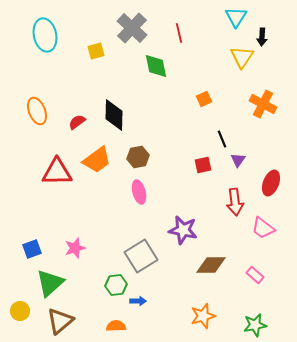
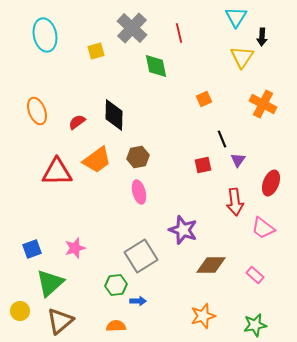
purple star: rotated 8 degrees clockwise
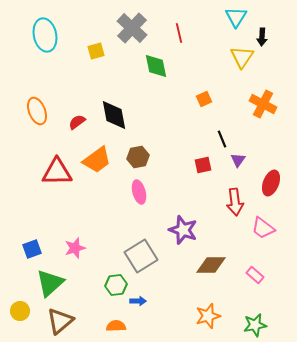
black diamond: rotated 12 degrees counterclockwise
orange star: moved 5 px right
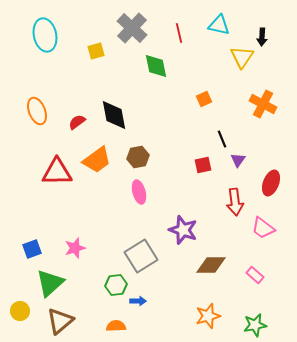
cyan triangle: moved 17 px left, 8 px down; rotated 50 degrees counterclockwise
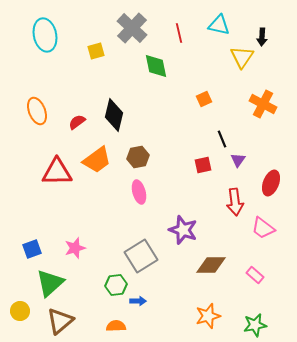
black diamond: rotated 24 degrees clockwise
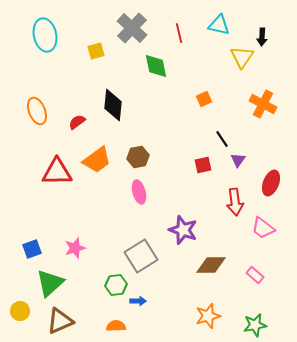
black diamond: moved 1 px left, 10 px up; rotated 8 degrees counterclockwise
black line: rotated 12 degrees counterclockwise
brown triangle: rotated 16 degrees clockwise
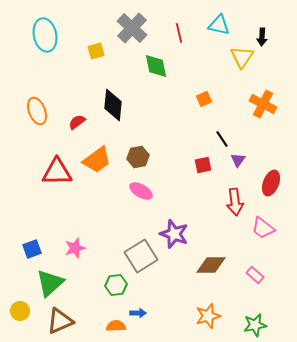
pink ellipse: moved 2 px right, 1 px up; rotated 45 degrees counterclockwise
purple star: moved 9 px left, 4 px down
blue arrow: moved 12 px down
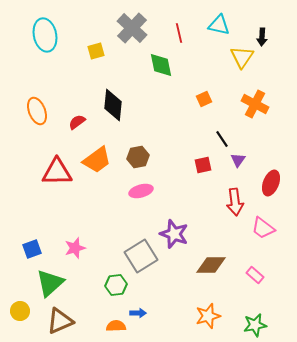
green diamond: moved 5 px right, 1 px up
orange cross: moved 8 px left
pink ellipse: rotated 45 degrees counterclockwise
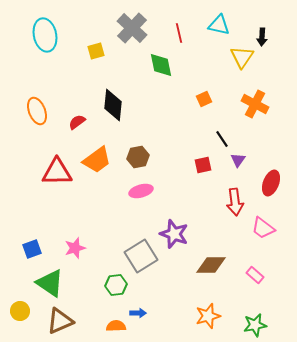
green triangle: rotated 44 degrees counterclockwise
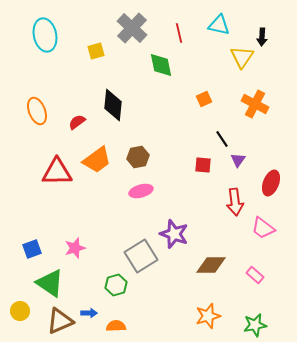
red square: rotated 18 degrees clockwise
green hexagon: rotated 10 degrees counterclockwise
blue arrow: moved 49 px left
